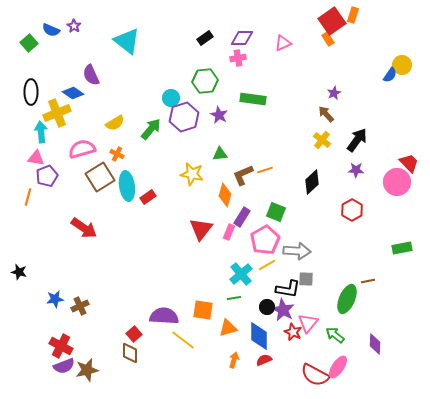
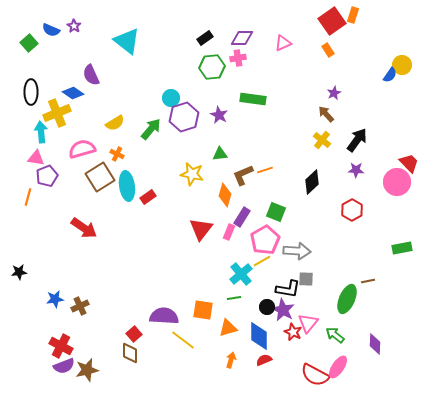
orange rectangle at (328, 39): moved 11 px down
green hexagon at (205, 81): moved 7 px right, 14 px up
yellow line at (267, 265): moved 5 px left, 4 px up
black star at (19, 272): rotated 21 degrees counterclockwise
orange arrow at (234, 360): moved 3 px left
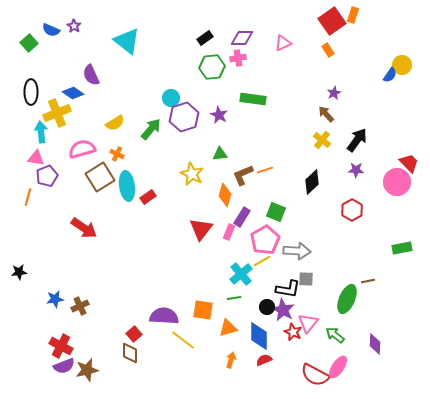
yellow star at (192, 174): rotated 15 degrees clockwise
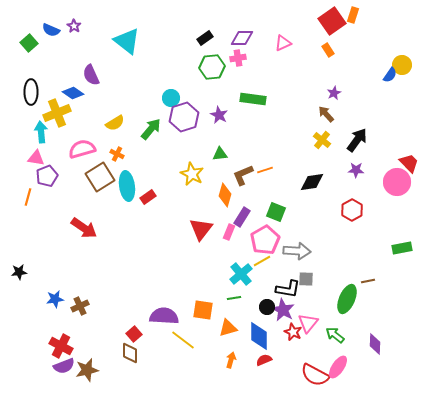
black diamond at (312, 182): rotated 35 degrees clockwise
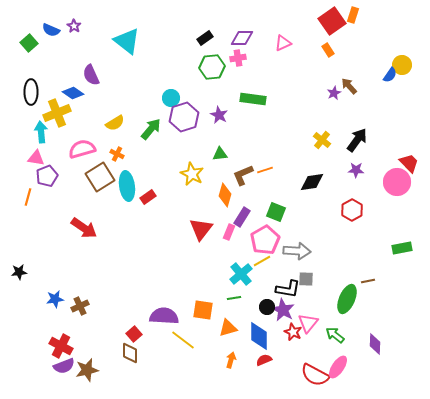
brown arrow at (326, 114): moved 23 px right, 28 px up
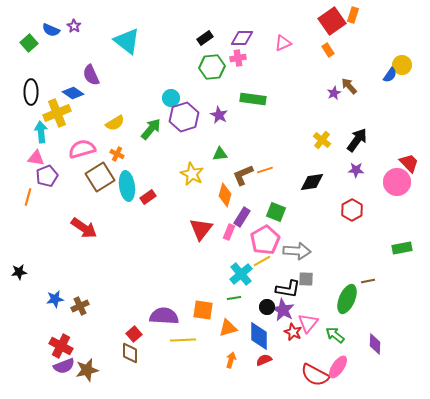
yellow line at (183, 340): rotated 40 degrees counterclockwise
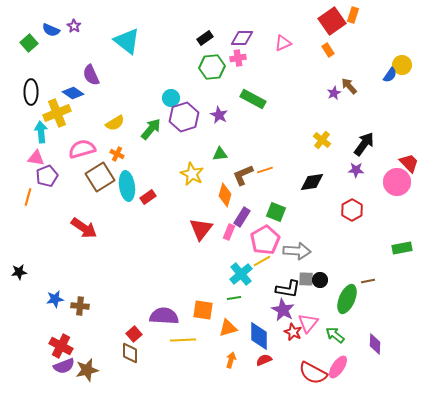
green rectangle at (253, 99): rotated 20 degrees clockwise
black arrow at (357, 140): moved 7 px right, 4 px down
brown cross at (80, 306): rotated 30 degrees clockwise
black circle at (267, 307): moved 53 px right, 27 px up
red semicircle at (315, 375): moved 2 px left, 2 px up
